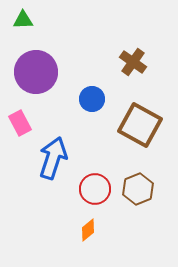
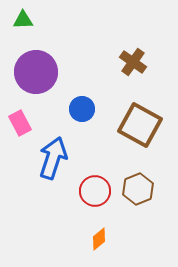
blue circle: moved 10 px left, 10 px down
red circle: moved 2 px down
orange diamond: moved 11 px right, 9 px down
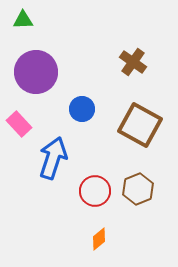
pink rectangle: moved 1 px left, 1 px down; rotated 15 degrees counterclockwise
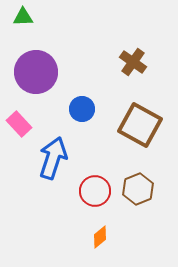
green triangle: moved 3 px up
orange diamond: moved 1 px right, 2 px up
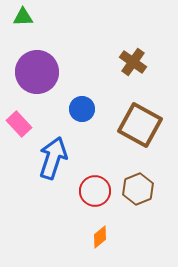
purple circle: moved 1 px right
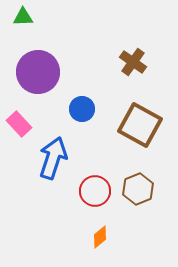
purple circle: moved 1 px right
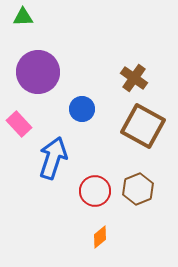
brown cross: moved 1 px right, 16 px down
brown square: moved 3 px right, 1 px down
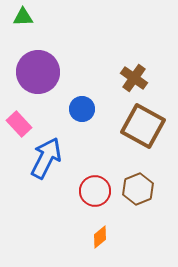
blue arrow: moved 7 px left; rotated 9 degrees clockwise
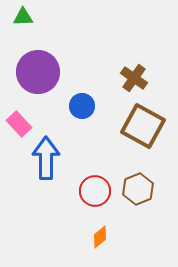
blue circle: moved 3 px up
blue arrow: rotated 27 degrees counterclockwise
